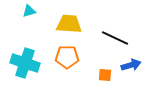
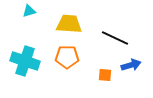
cyan cross: moved 2 px up
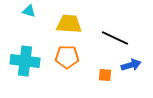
cyan triangle: rotated 32 degrees clockwise
cyan cross: rotated 12 degrees counterclockwise
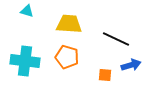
cyan triangle: moved 2 px left
black line: moved 1 px right, 1 px down
orange pentagon: rotated 15 degrees clockwise
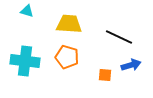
black line: moved 3 px right, 2 px up
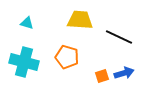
cyan triangle: moved 12 px down
yellow trapezoid: moved 11 px right, 4 px up
cyan cross: moved 1 px left, 1 px down; rotated 8 degrees clockwise
blue arrow: moved 7 px left, 8 px down
orange square: moved 3 px left, 1 px down; rotated 24 degrees counterclockwise
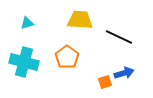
cyan triangle: rotated 32 degrees counterclockwise
orange pentagon: rotated 20 degrees clockwise
orange square: moved 3 px right, 6 px down
